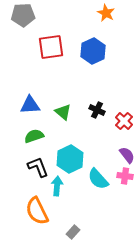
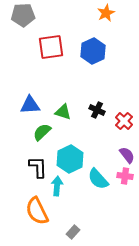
orange star: rotated 18 degrees clockwise
green triangle: rotated 24 degrees counterclockwise
green semicircle: moved 8 px right, 4 px up; rotated 24 degrees counterclockwise
black L-shape: rotated 20 degrees clockwise
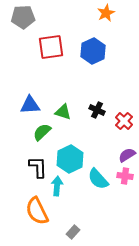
gray pentagon: moved 2 px down
purple semicircle: rotated 84 degrees counterclockwise
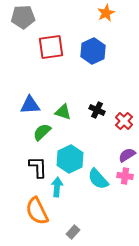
cyan arrow: moved 1 px down
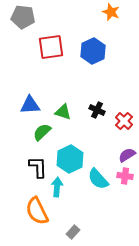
orange star: moved 5 px right, 1 px up; rotated 24 degrees counterclockwise
gray pentagon: rotated 10 degrees clockwise
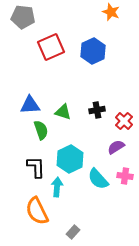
red square: rotated 16 degrees counterclockwise
black cross: rotated 35 degrees counterclockwise
green semicircle: moved 1 px left, 2 px up; rotated 114 degrees clockwise
purple semicircle: moved 11 px left, 8 px up
black L-shape: moved 2 px left
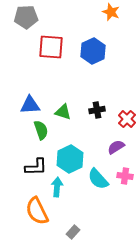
gray pentagon: moved 3 px right; rotated 10 degrees counterclockwise
red square: rotated 28 degrees clockwise
red cross: moved 3 px right, 2 px up
black L-shape: rotated 90 degrees clockwise
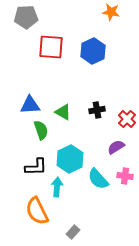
orange star: rotated 12 degrees counterclockwise
green triangle: rotated 12 degrees clockwise
